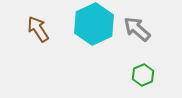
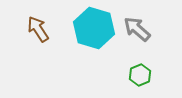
cyan hexagon: moved 4 px down; rotated 18 degrees counterclockwise
green hexagon: moved 3 px left
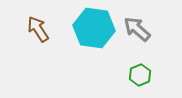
cyan hexagon: rotated 9 degrees counterclockwise
